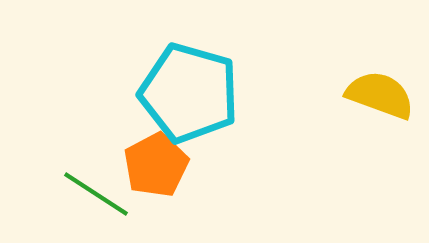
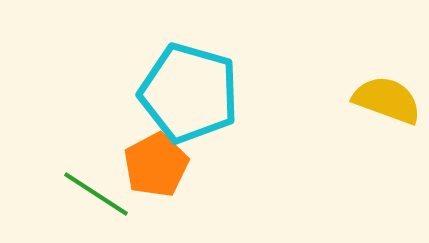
yellow semicircle: moved 7 px right, 5 px down
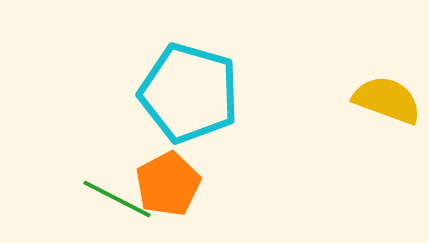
orange pentagon: moved 12 px right, 19 px down
green line: moved 21 px right, 5 px down; rotated 6 degrees counterclockwise
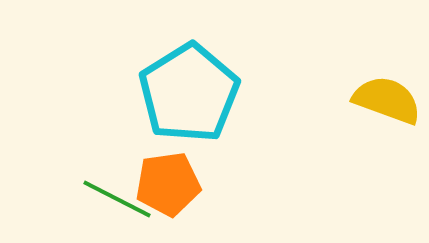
cyan pentagon: rotated 24 degrees clockwise
orange pentagon: rotated 20 degrees clockwise
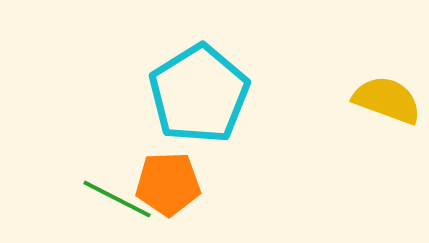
cyan pentagon: moved 10 px right, 1 px down
orange pentagon: rotated 6 degrees clockwise
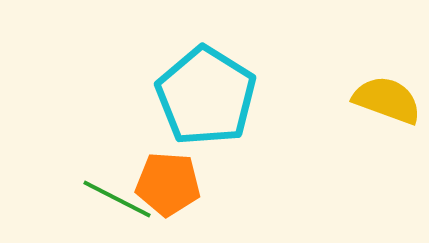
cyan pentagon: moved 7 px right, 2 px down; rotated 8 degrees counterclockwise
orange pentagon: rotated 6 degrees clockwise
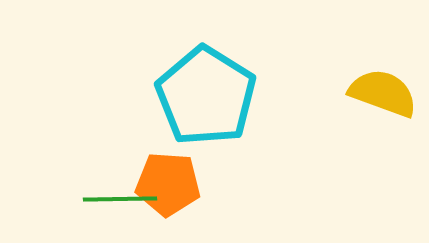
yellow semicircle: moved 4 px left, 7 px up
green line: moved 3 px right; rotated 28 degrees counterclockwise
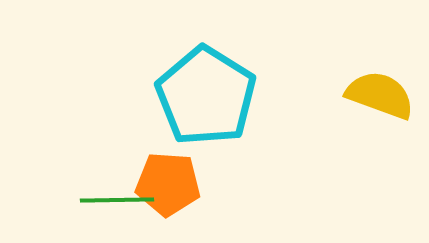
yellow semicircle: moved 3 px left, 2 px down
green line: moved 3 px left, 1 px down
